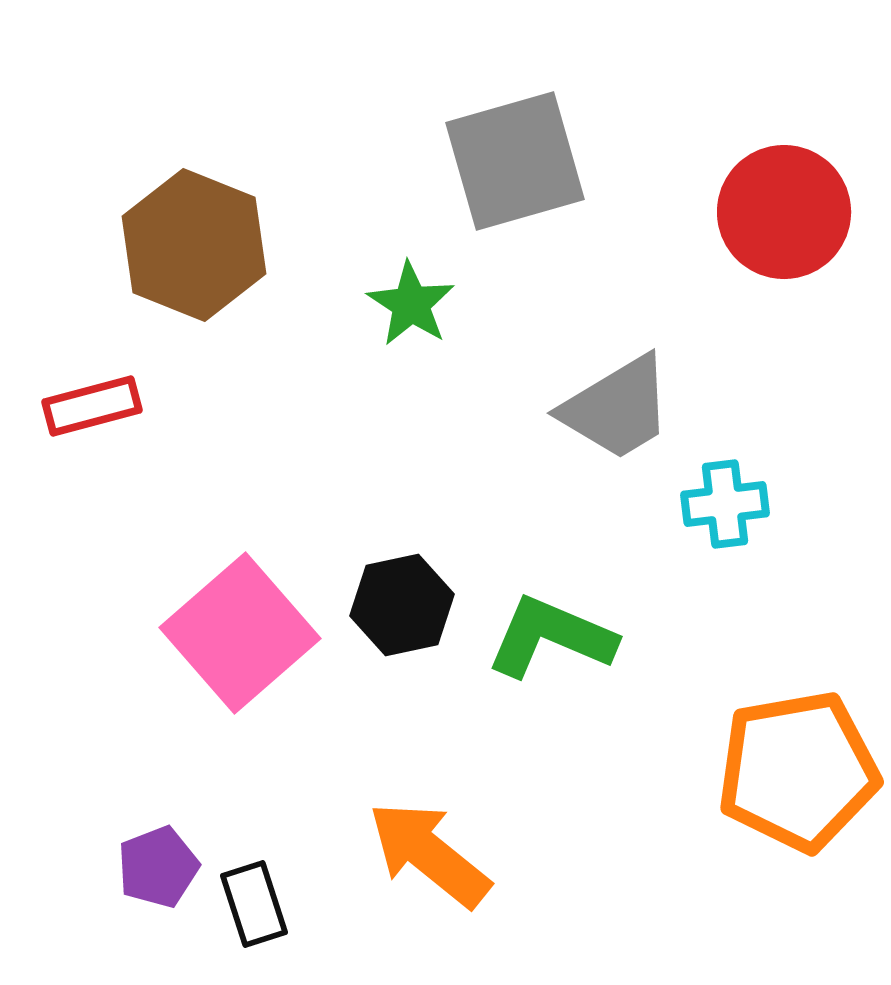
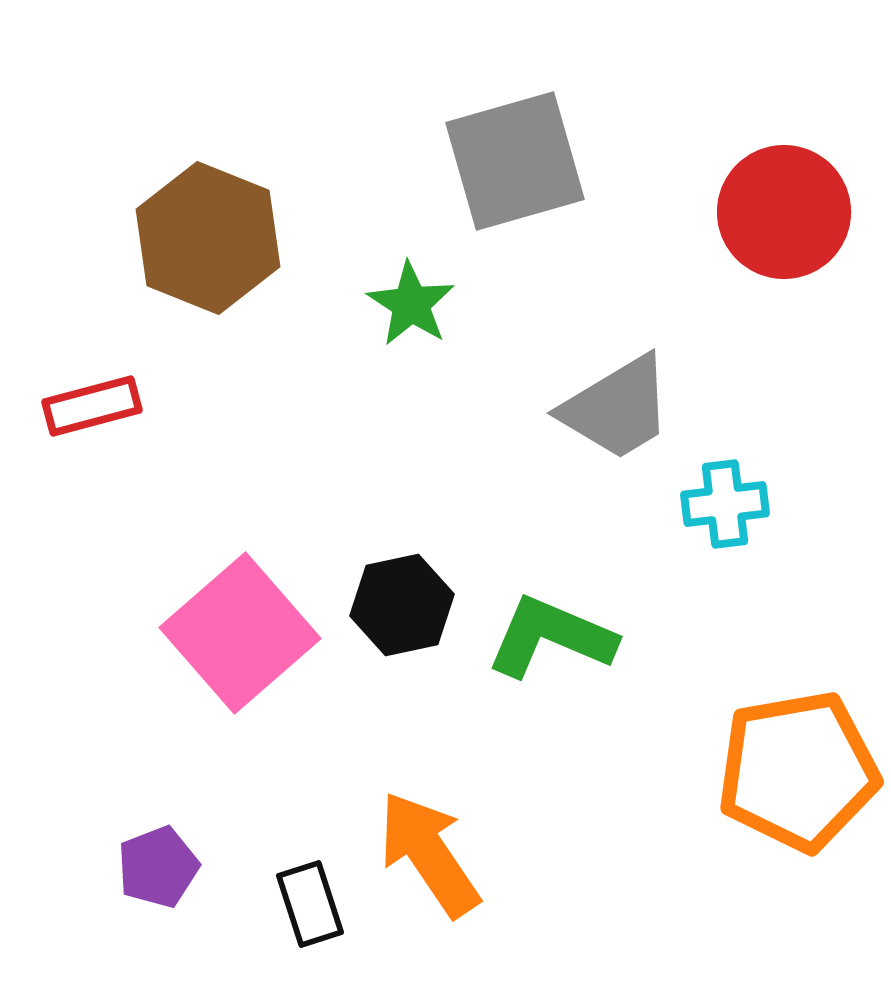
brown hexagon: moved 14 px right, 7 px up
orange arrow: rotated 17 degrees clockwise
black rectangle: moved 56 px right
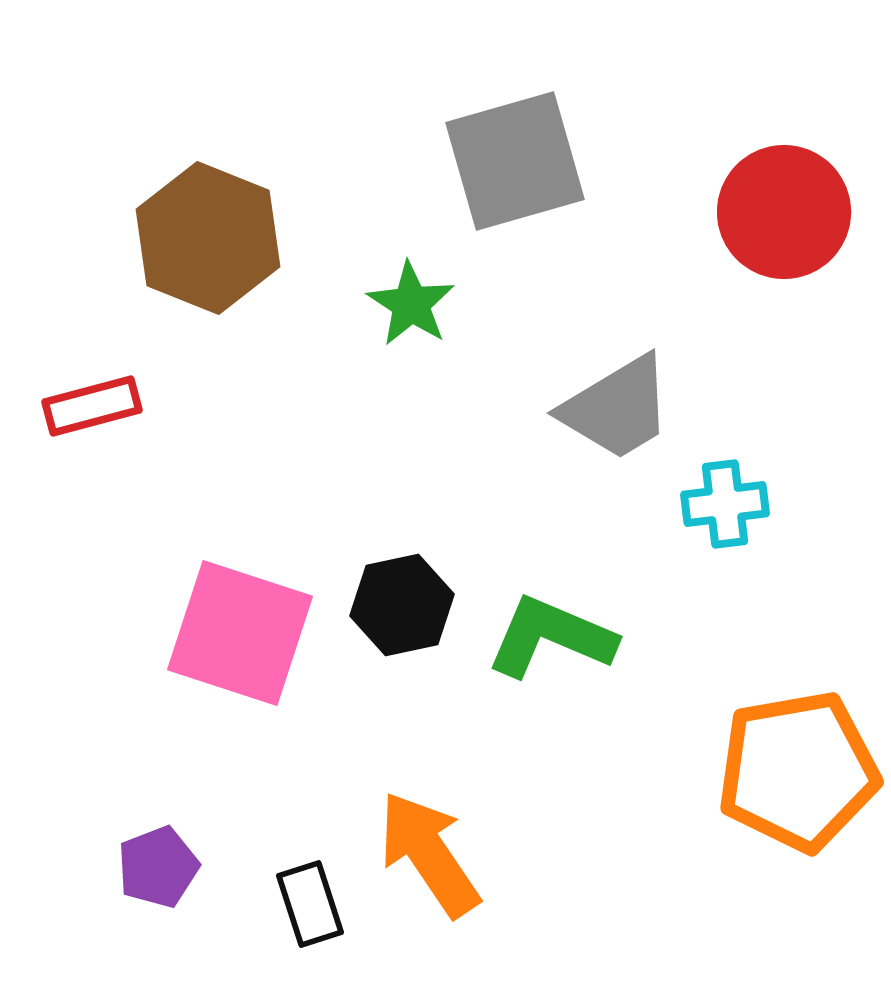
pink square: rotated 31 degrees counterclockwise
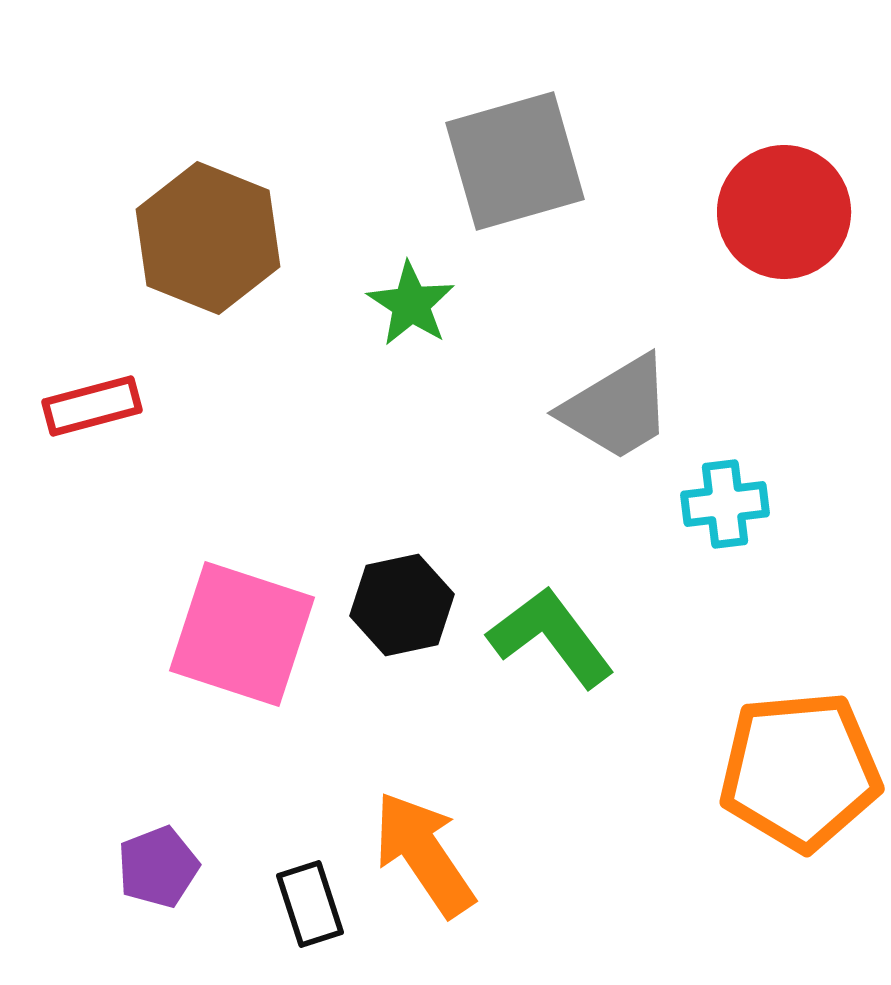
pink square: moved 2 px right, 1 px down
green L-shape: rotated 30 degrees clockwise
orange pentagon: moved 2 px right; rotated 5 degrees clockwise
orange arrow: moved 5 px left
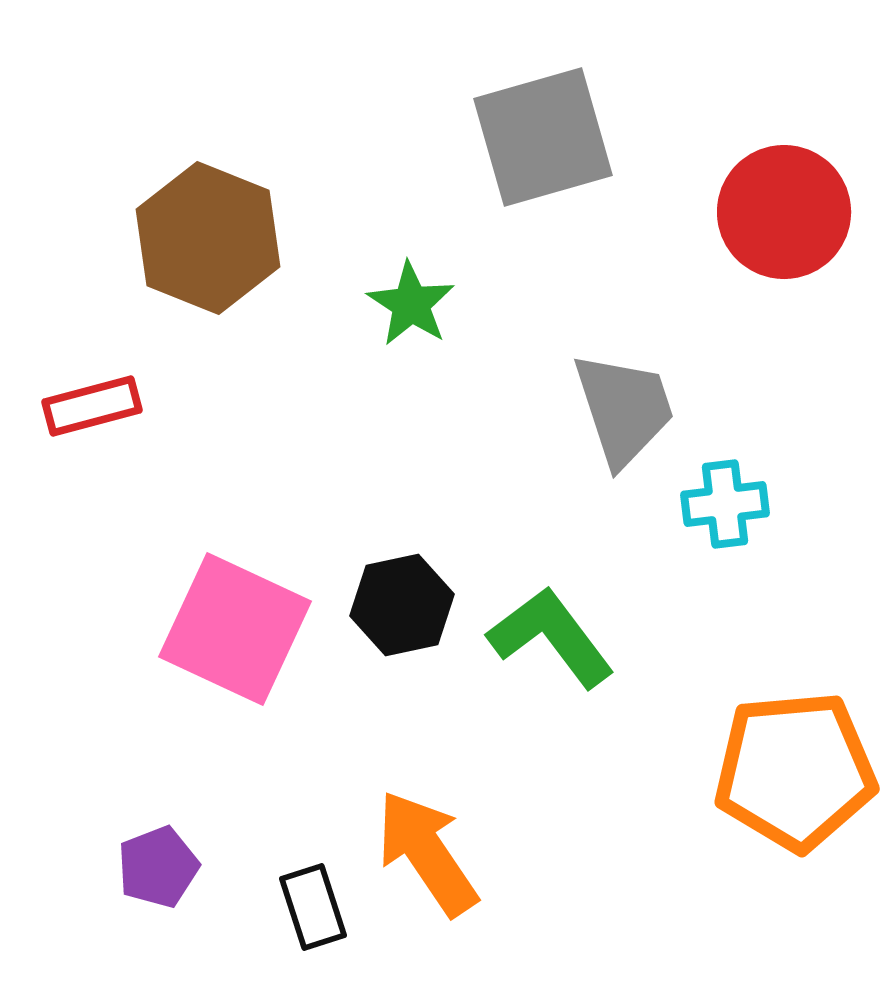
gray square: moved 28 px right, 24 px up
gray trapezoid: moved 7 px right, 1 px down; rotated 77 degrees counterclockwise
pink square: moved 7 px left, 5 px up; rotated 7 degrees clockwise
orange pentagon: moved 5 px left
orange arrow: moved 3 px right, 1 px up
black rectangle: moved 3 px right, 3 px down
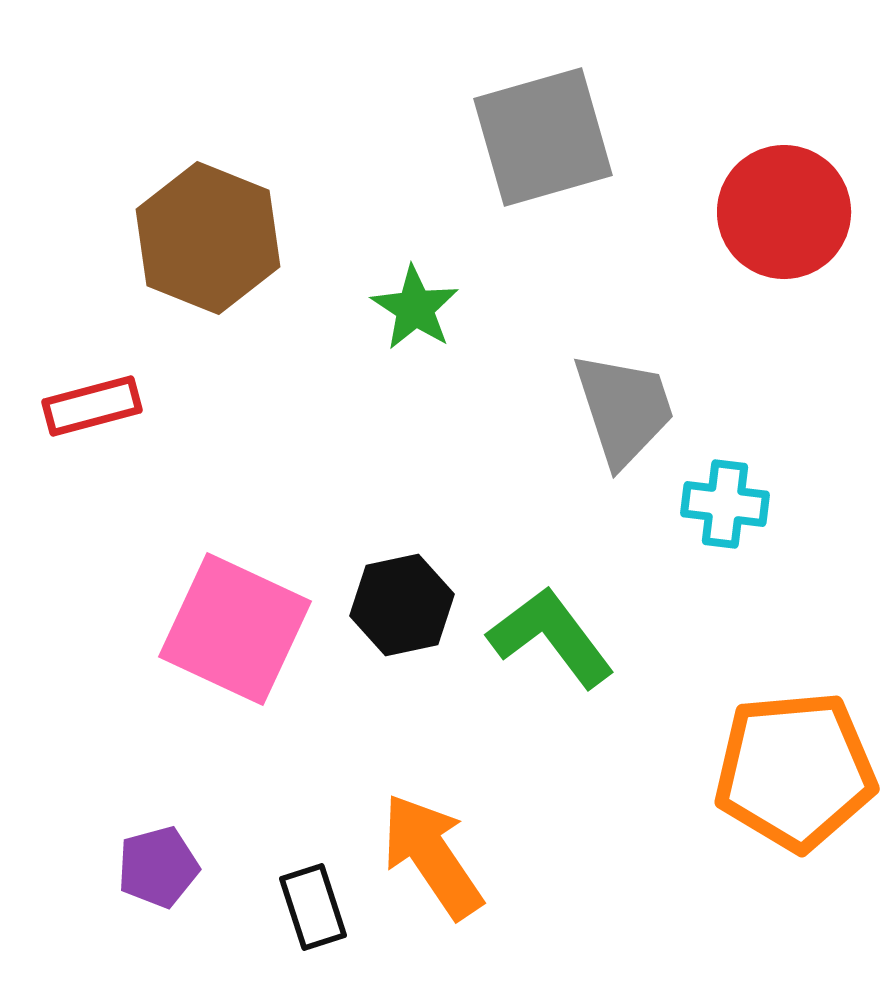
green star: moved 4 px right, 4 px down
cyan cross: rotated 14 degrees clockwise
orange arrow: moved 5 px right, 3 px down
purple pentagon: rotated 6 degrees clockwise
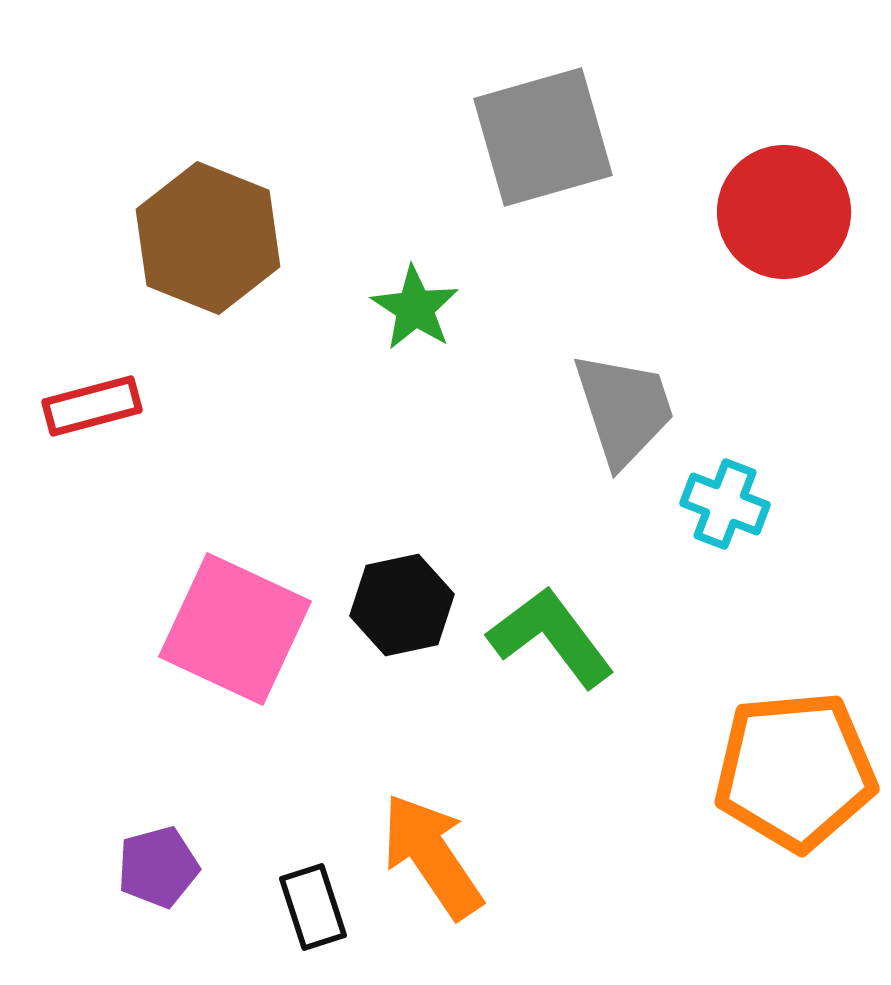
cyan cross: rotated 14 degrees clockwise
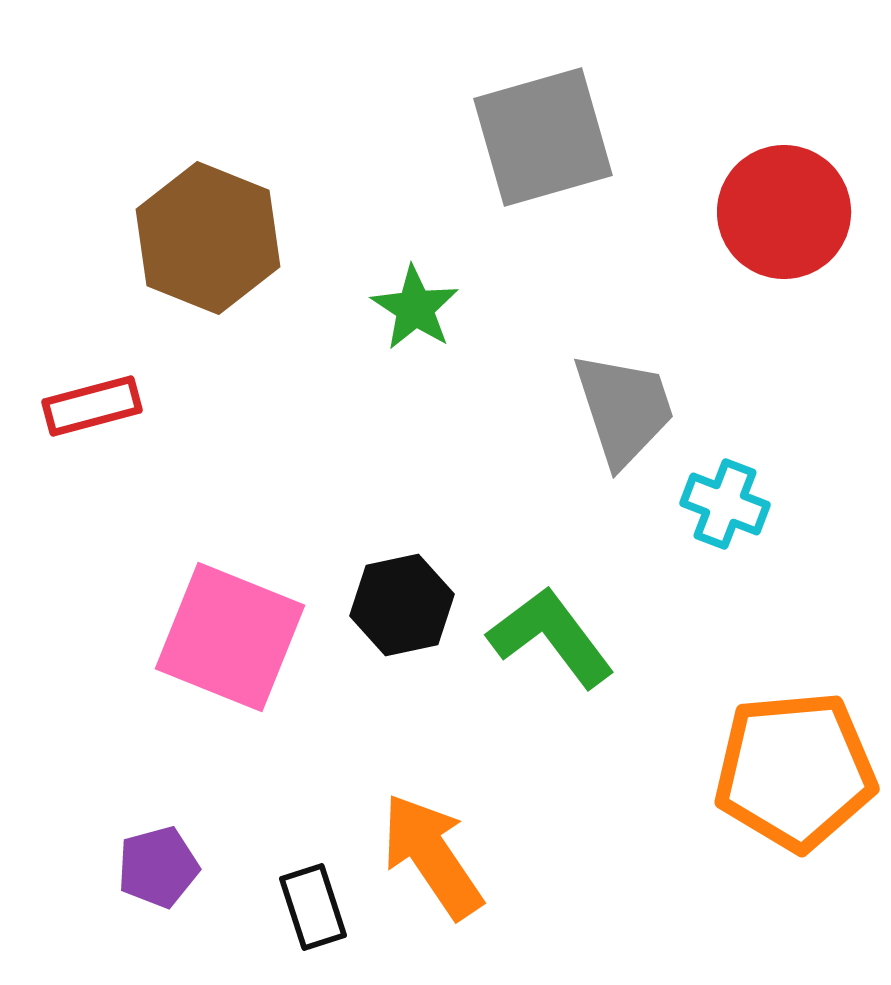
pink square: moved 5 px left, 8 px down; rotated 3 degrees counterclockwise
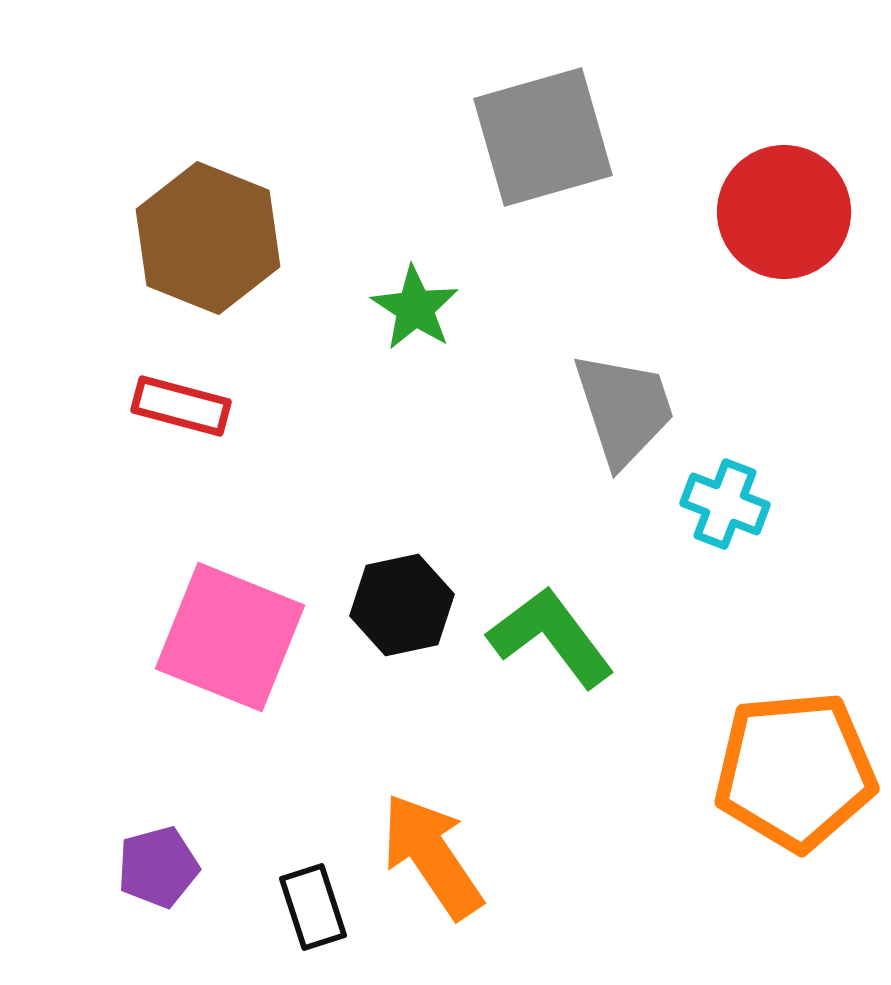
red rectangle: moved 89 px right; rotated 30 degrees clockwise
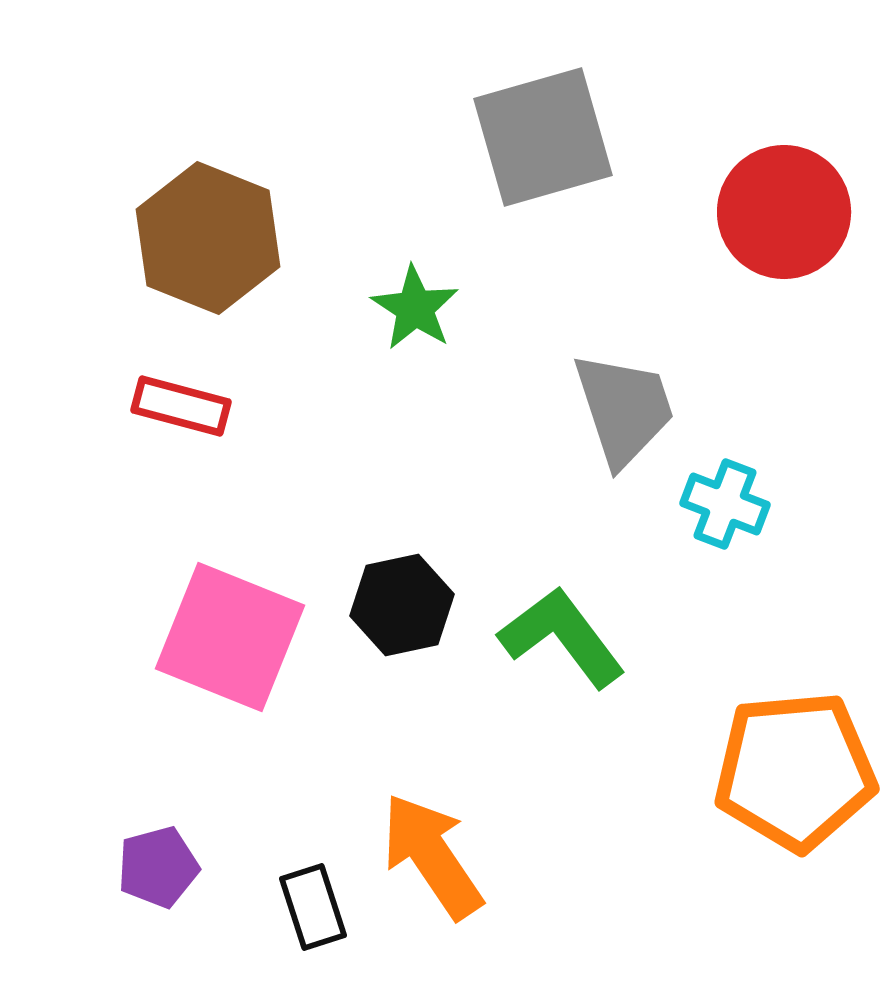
green L-shape: moved 11 px right
